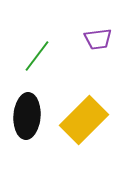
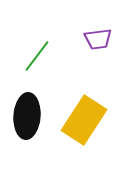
yellow rectangle: rotated 12 degrees counterclockwise
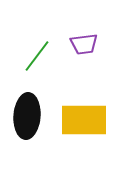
purple trapezoid: moved 14 px left, 5 px down
yellow rectangle: rotated 57 degrees clockwise
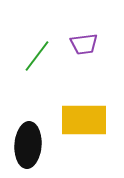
black ellipse: moved 1 px right, 29 px down
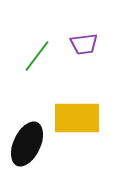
yellow rectangle: moved 7 px left, 2 px up
black ellipse: moved 1 px left, 1 px up; rotated 21 degrees clockwise
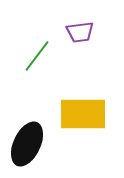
purple trapezoid: moved 4 px left, 12 px up
yellow rectangle: moved 6 px right, 4 px up
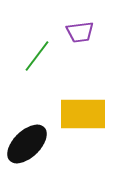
black ellipse: rotated 21 degrees clockwise
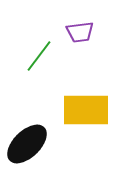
green line: moved 2 px right
yellow rectangle: moved 3 px right, 4 px up
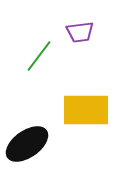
black ellipse: rotated 9 degrees clockwise
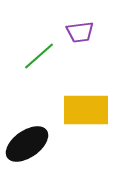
green line: rotated 12 degrees clockwise
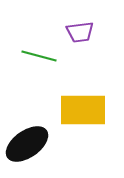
green line: rotated 56 degrees clockwise
yellow rectangle: moved 3 px left
